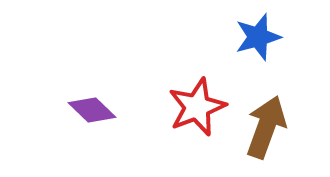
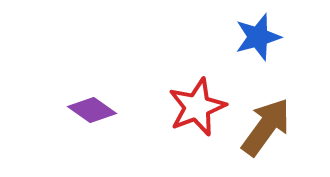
purple diamond: rotated 9 degrees counterclockwise
brown arrow: rotated 16 degrees clockwise
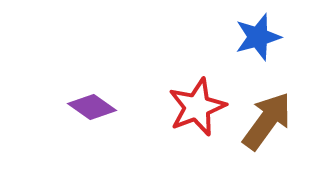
purple diamond: moved 3 px up
brown arrow: moved 1 px right, 6 px up
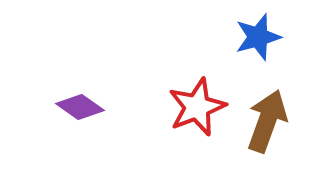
purple diamond: moved 12 px left
brown arrow: rotated 16 degrees counterclockwise
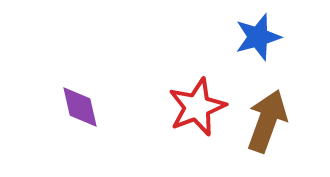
purple diamond: rotated 42 degrees clockwise
